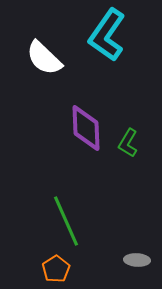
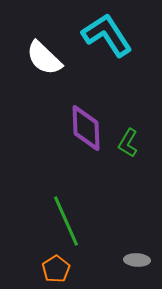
cyan L-shape: rotated 112 degrees clockwise
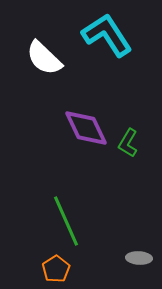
purple diamond: rotated 24 degrees counterclockwise
gray ellipse: moved 2 px right, 2 px up
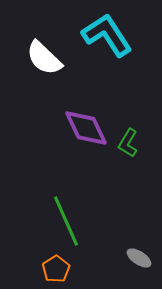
gray ellipse: rotated 30 degrees clockwise
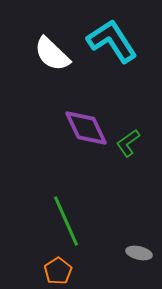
cyan L-shape: moved 5 px right, 6 px down
white semicircle: moved 8 px right, 4 px up
green L-shape: rotated 24 degrees clockwise
gray ellipse: moved 5 px up; rotated 20 degrees counterclockwise
orange pentagon: moved 2 px right, 2 px down
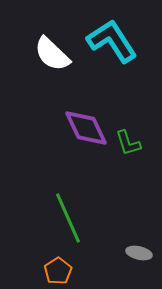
green L-shape: rotated 72 degrees counterclockwise
green line: moved 2 px right, 3 px up
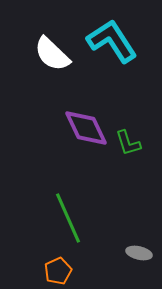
orange pentagon: rotated 8 degrees clockwise
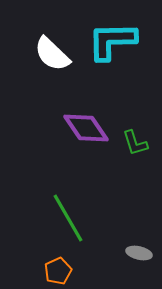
cyan L-shape: rotated 58 degrees counterclockwise
purple diamond: rotated 9 degrees counterclockwise
green L-shape: moved 7 px right
green line: rotated 6 degrees counterclockwise
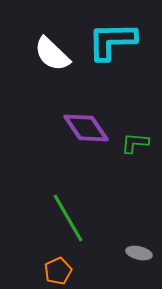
green L-shape: rotated 112 degrees clockwise
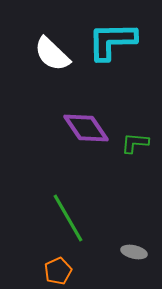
gray ellipse: moved 5 px left, 1 px up
